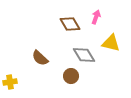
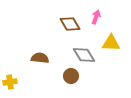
yellow triangle: rotated 12 degrees counterclockwise
brown semicircle: rotated 144 degrees clockwise
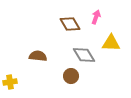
brown semicircle: moved 2 px left, 2 px up
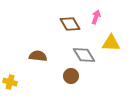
yellow cross: rotated 24 degrees clockwise
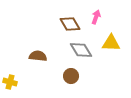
gray diamond: moved 3 px left, 5 px up
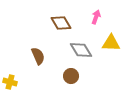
brown diamond: moved 9 px left, 1 px up
brown semicircle: rotated 60 degrees clockwise
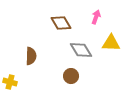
brown semicircle: moved 7 px left; rotated 24 degrees clockwise
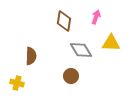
brown diamond: moved 3 px right, 2 px up; rotated 40 degrees clockwise
yellow cross: moved 7 px right, 1 px down
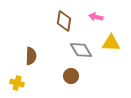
pink arrow: rotated 96 degrees counterclockwise
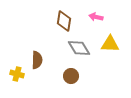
yellow triangle: moved 1 px left, 1 px down
gray diamond: moved 2 px left, 2 px up
brown semicircle: moved 6 px right, 4 px down
yellow cross: moved 9 px up
